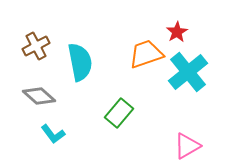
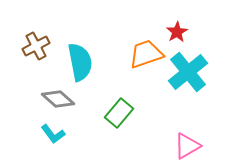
gray diamond: moved 19 px right, 3 px down
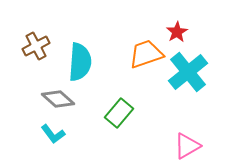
cyan semicircle: rotated 15 degrees clockwise
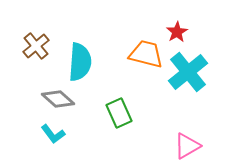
brown cross: rotated 12 degrees counterclockwise
orange trapezoid: rotated 33 degrees clockwise
green rectangle: rotated 64 degrees counterclockwise
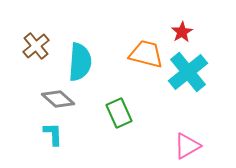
red star: moved 5 px right
cyan L-shape: rotated 145 degrees counterclockwise
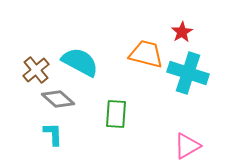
brown cross: moved 24 px down
cyan semicircle: rotated 66 degrees counterclockwise
cyan cross: moved 1 px down; rotated 33 degrees counterclockwise
green rectangle: moved 3 px left, 1 px down; rotated 28 degrees clockwise
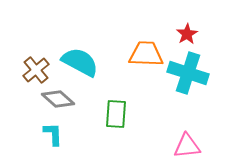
red star: moved 5 px right, 2 px down
orange trapezoid: rotated 12 degrees counterclockwise
pink triangle: rotated 24 degrees clockwise
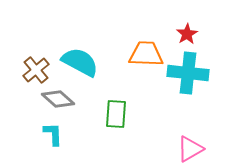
cyan cross: rotated 12 degrees counterclockwise
pink triangle: moved 3 px right, 3 px down; rotated 24 degrees counterclockwise
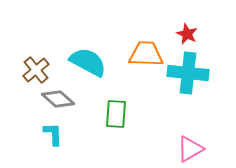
red star: rotated 15 degrees counterclockwise
cyan semicircle: moved 8 px right
